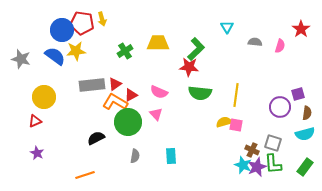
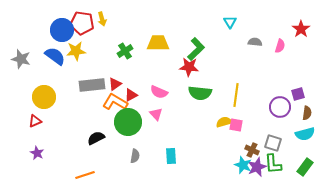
cyan triangle at (227, 27): moved 3 px right, 5 px up
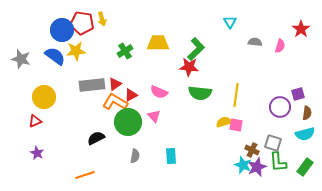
pink triangle at (156, 114): moved 2 px left, 2 px down
green L-shape at (273, 164): moved 5 px right, 2 px up
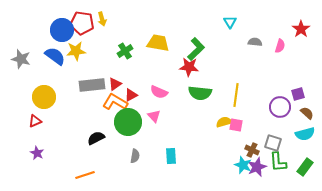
yellow trapezoid at (158, 43): rotated 10 degrees clockwise
brown semicircle at (307, 113): rotated 56 degrees counterclockwise
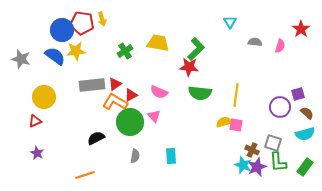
green circle at (128, 122): moved 2 px right
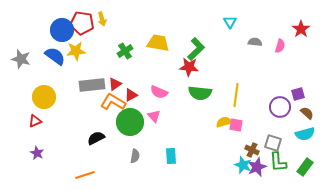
orange L-shape at (115, 102): moved 2 px left
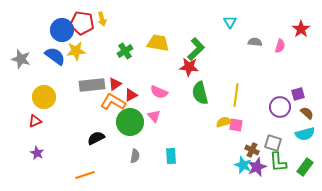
green semicircle at (200, 93): rotated 70 degrees clockwise
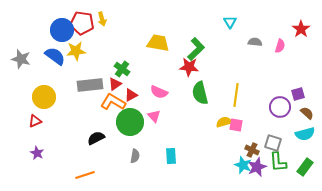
green cross at (125, 51): moved 3 px left, 18 px down; rotated 21 degrees counterclockwise
gray rectangle at (92, 85): moved 2 px left
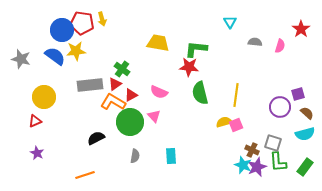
green L-shape at (196, 49): rotated 130 degrees counterclockwise
pink square at (236, 125): rotated 32 degrees counterclockwise
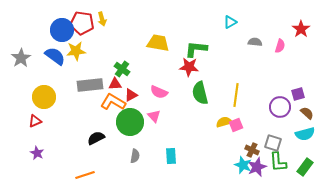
cyan triangle at (230, 22): rotated 32 degrees clockwise
gray star at (21, 59): moved 1 px up; rotated 24 degrees clockwise
red triangle at (115, 84): rotated 32 degrees clockwise
